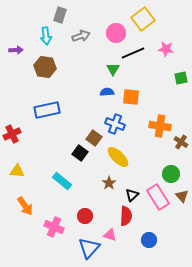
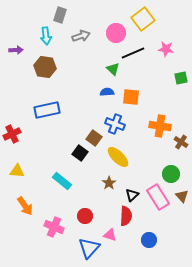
green triangle: rotated 16 degrees counterclockwise
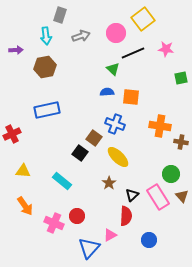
brown hexagon: rotated 20 degrees counterclockwise
brown cross: rotated 24 degrees counterclockwise
yellow triangle: moved 6 px right
red circle: moved 8 px left
pink cross: moved 4 px up
pink triangle: rotated 48 degrees counterclockwise
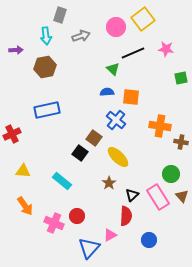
pink circle: moved 6 px up
blue cross: moved 1 px right, 4 px up; rotated 18 degrees clockwise
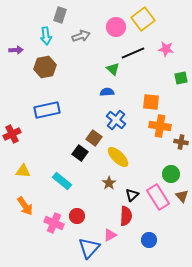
orange square: moved 20 px right, 5 px down
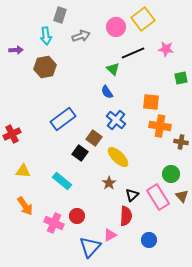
blue semicircle: rotated 120 degrees counterclockwise
blue rectangle: moved 16 px right, 9 px down; rotated 25 degrees counterclockwise
blue triangle: moved 1 px right, 1 px up
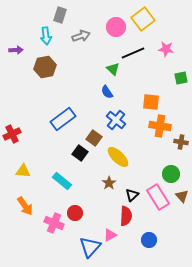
red circle: moved 2 px left, 3 px up
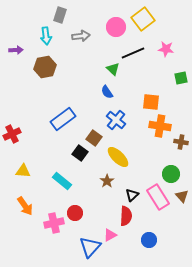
gray arrow: rotated 12 degrees clockwise
brown star: moved 2 px left, 2 px up
pink cross: rotated 36 degrees counterclockwise
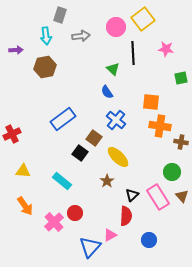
black line: rotated 70 degrees counterclockwise
green circle: moved 1 px right, 2 px up
pink cross: moved 1 px up; rotated 30 degrees counterclockwise
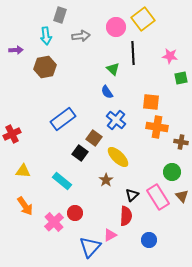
pink star: moved 4 px right, 7 px down
orange cross: moved 3 px left, 1 px down
brown star: moved 1 px left, 1 px up
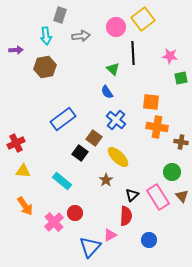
red cross: moved 4 px right, 9 px down
